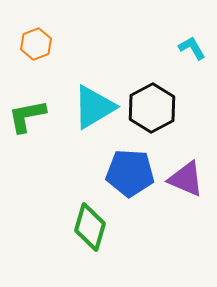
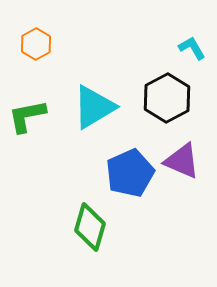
orange hexagon: rotated 8 degrees counterclockwise
black hexagon: moved 15 px right, 10 px up
blue pentagon: rotated 27 degrees counterclockwise
purple triangle: moved 4 px left, 18 px up
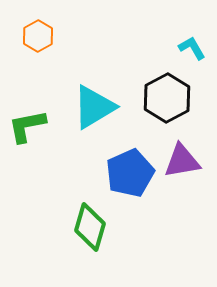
orange hexagon: moved 2 px right, 8 px up
green L-shape: moved 10 px down
purple triangle: rotated 33 degrees counterclockwise
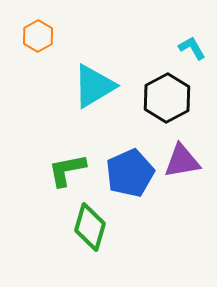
cyan triangle: moved 21 px up
green L-shape: moved 40 px right, 44 px down
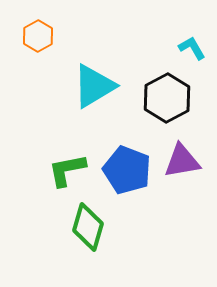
blue pentagon: moved 3 px left, 3 px up; rotated 27 degrees counterclockwise
green diamond: moved 2 px left
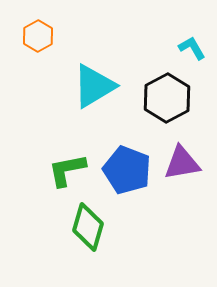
purple triangle: moved 2 px down
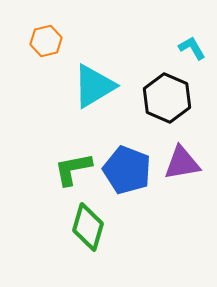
orange hexagon: moved 8 px right, 5 px down; rotated 16 degrees clockwise
black hexagon: rotated 9 degrees counterclockwise
green L-shape: moved 6 px right, 1 px up
